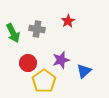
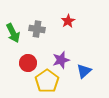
yellow pentagon: moved 3 px right
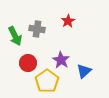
green arrow: moved 2 px right, 3 px down
purple star: rotated 24 degrees counterclockwise
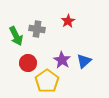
green arrow: moved 1 px right
purple star: moved 1 px right
blue triangle: moved 10 px up
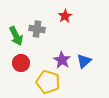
red star: moved 3 px left, 5 px up
red circle: moved 7 px left
yellow pentagon: moved 1 px right, 1 px down; rotated 20 degrees counterclockwise
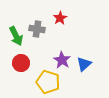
red star: moved 5 px left, 2 px down
blue triangle: moved 3 px down
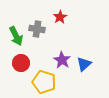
red star: moved 1 px up
yellow pentagon: moved 4 px left
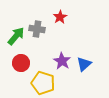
green arrow: rotated 114 degrees counterclockwise
purple star: moved 1 px down
yellow pentagon: moved 1 px left, 1 px down
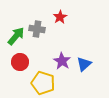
red circle: moved 1 px left, 1 px up
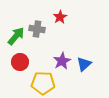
purple star: rotated 12 degrees clockwise
yellow pentagon: rotated 15 degrees counterclockwise
